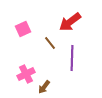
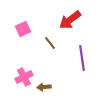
red arrow: moved 2 px up
purple line: moved 10 px right; rotated 10 degrees counterclockwise
pink cross: moved 2 px left, 3 px down
brown arrow: rotated 48 degrees clockwise
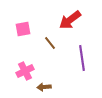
pink square: rotated 14 degrees clockwise
pink cross: moved 1 px right, 6 px up
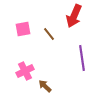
red arrow: moved 4 px right, 4 px up; rotated 30 degrees counterclockwise
brown line: moved 1 px left, 9 px up
brown arrow: moved 1 px right, 1 px up; rotated 48 degrees clockwise
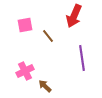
pink square: moved 2 px right, 4 px up
brown line: moved 1 px left, 2 px down
